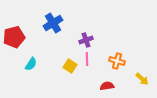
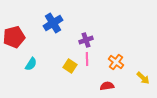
orange cross: moved 1 px left, 1 px down; rotated 21 degrees clockwise
yellow arrow: moved 1 px right, 1 px up
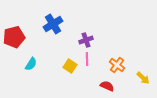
blue cross: moved 1 px down
orange cross: moved 1 px right, 3 px down
red semicircle: rotated 32 degrees clockwise
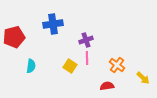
blue cross: rotated 24 degrees clockwise
pink line: moved 1 px up
cyan semicircle: moved 2 px down; rotated 24 degrees counterclockwise
red semicircle: rotated 32 degrees counterclockwise
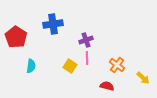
red pentagon: moved 2 px right; rotated 25 degrees counterclockwise
red semicircle: rotated 24 degrees clockwise
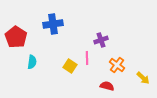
purple cross: moved 15 px right
cyan semicircle: moved 1 px right, 4 px up
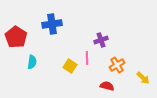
blue cross: moved 1 px left
orange cross: rotated 21 degrees clockwise
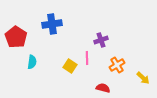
red semicircle: moved 4 px left, 2 px down
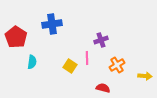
yellow arrow: moved 2 px right, 2 px up; rotated 40 degrees counterclockwise
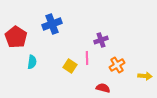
blue cross: rotated 12 degrees counterclockwise
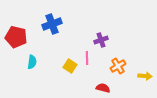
red pentagon: rotated 20 degrees counterclockwise
orange cross: moved 1 px right, 1 px down
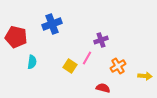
pink line: rotated 32 degrees clockwise
